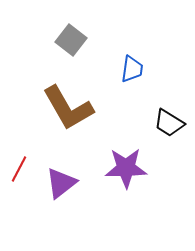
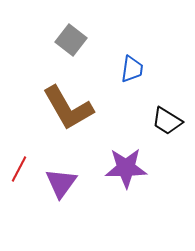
black trapezoid: moved 2 px left, 2 px up
purple triangle: rotated 16 degrees counterclockwise
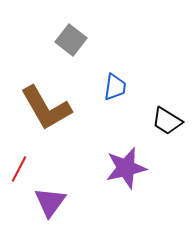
blue trapezoid: moved 17 px left, 18 px down
brown L-shape: moved 22 px left
purple star: rotated 12 degrees counterclockwise
purple triangle: moved 11 px left, 19 px down
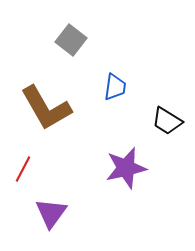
red line: moved 4 px right
purple triangle: moved 1 px right, 11 px down
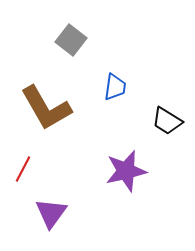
purple star: moved 3 px down
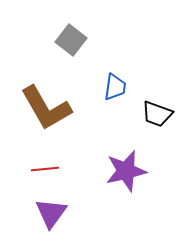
black trapezoid: moved 10 px left, 7 px up; rotated 12 degrees counterclockwise
red line: moved 22 px right; rotated 56 degrees clockwise
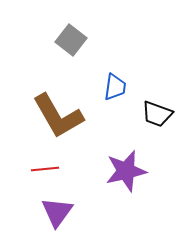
brown L-shape: moved 12 px right, 8 px down
purple triangle: moved 6 px right, 1 px up
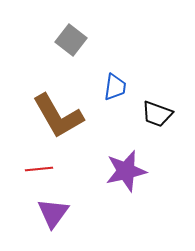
red line: moved 6 px left
purple triangle: moved 4 px left, 1 px down
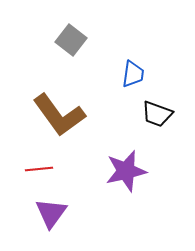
blue trapezoid: moved 18 px right, 13 px up
brown L-shape: moved 1 px right, 1 px up; rotated 6 degrees counterclockwise
purple triangle: moved 2 px left
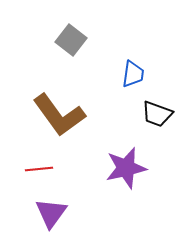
purple star: moved 3 px up
